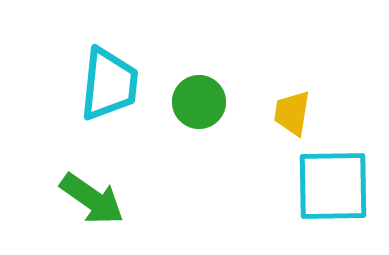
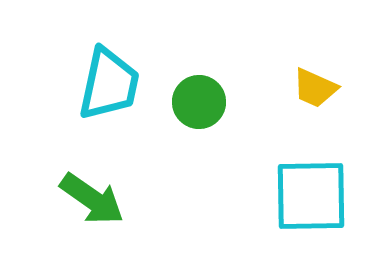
cyan trapezoid: rotated 6 degrees clockwise
yellow trapezoid: moved 23 px right, 25 px up; rotated 75 degrees counterclockwise
cyan square: moved 22 px left, 10 px down
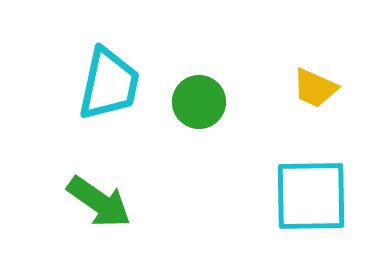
green arrow: moved 7 px right, 3 px down
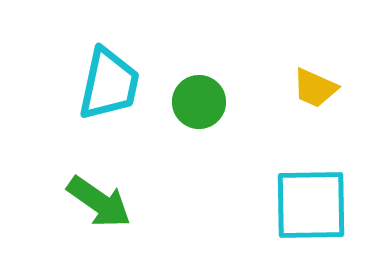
cyan square: moved 9 px down
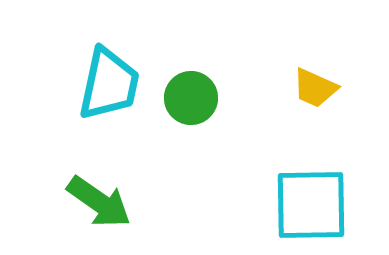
green circle: moved 8 px left, 4 px up
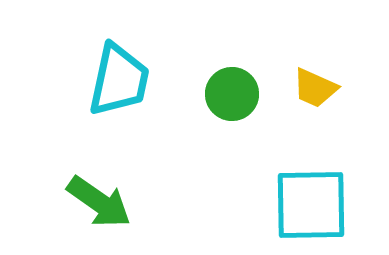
cyan trapezoid: moved 10 px right, 4 px up
green circle: moved 41 px right, 4 px up
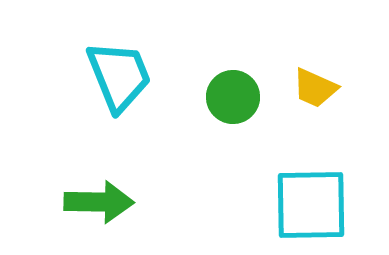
cyan trapezoid: moved 4 px up; rotated 34 degrees counterclockwise
green circle: moved 1 px right, 3 px down
green arrow: rotated 34 degrees counterclockwise
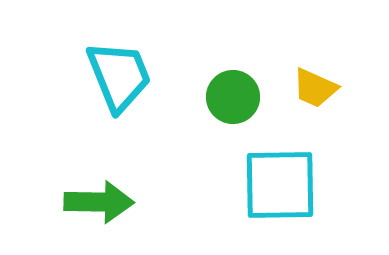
cyan square: moved 31 px left, 20 px up
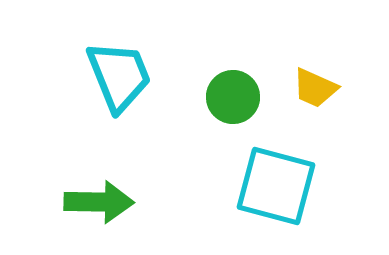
cyan square: moved 4 px left, 1 px down; rotated 16 degrees clockwise
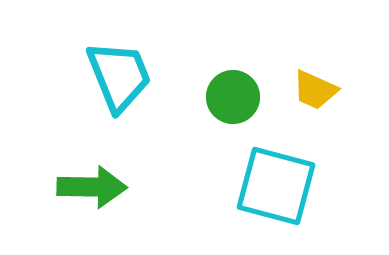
yellow trapezoid: moved 2 px down
green arrow: moved 7 px left, 15 px up
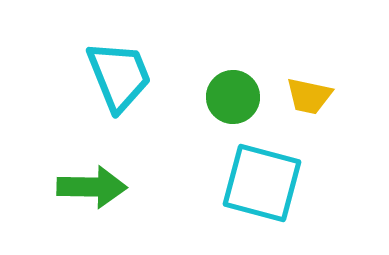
yellow trapezoid: moved 6 px left, 6 px down; rotated 12 degrees counterclockwise
cyan square: moved 14 px left, 3 px up
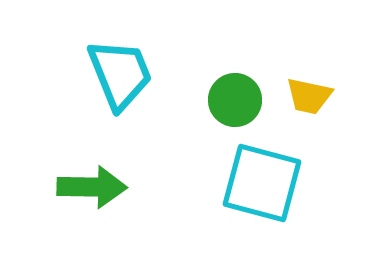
cyan trapezoid: moved 1 px right, 2 px up
green circle: moved 2 px right, 3 px down
